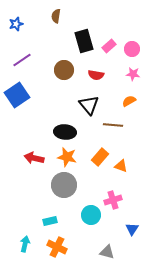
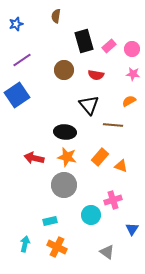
gray triangle: rotated 21 degrees clockwise
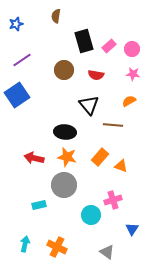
cyan rectangle: moved 11 px left, 16 px up
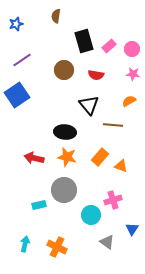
gray circle: moved 5 px down
gray triangle: moved 10 px up
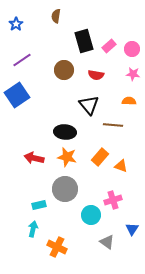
blue star: rotated 16 degrees counterclockwise
orange semicircle: rotated 32 degrees clockwise
gray circle: moved 1 px right, 1 px up
cyan arrow: moved 8 px right, 15 px up
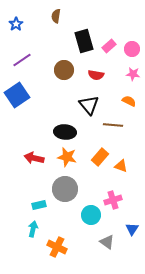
orange semicircle: rotated 24 degrees clockwise
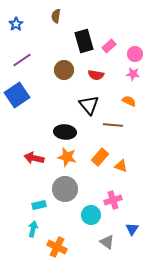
pink circle: moved 3 px right, 5 px down
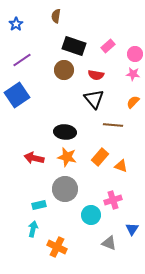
black rectangle: moved 10 px left, 5 px down; rotated 55 degrees counterclockwise
pink rectangle: moved 1 px left
orange semicircle: moved 4 px right, 1 px down; rotated 72 degrees counterclockwise
black triangle: moved 5 px right, 6 px up
gray triangle: moved 2 px right, 1 px down; rotated 14 degrees counterclockwise
